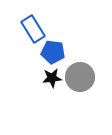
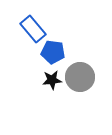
blue rectangle: rotated 8 degrees counterclockwise
black star: moved 2 px down
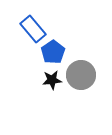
blue pentagon: rotated 30 degrees clockwise
gray circle: moved 1 px right, 2 px up
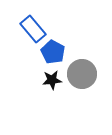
blue pentagon: rotated 10 degrees counterclockwise
gray circle: moved 1 px right, 1 px up
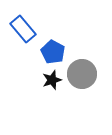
blue rectangle: moved 10 px left
black star: rotated 12 degrees counterclockwise
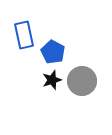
blue rectangle: moved 1 px right, 6 px down; rotated 28 degrees clockwise
gray circle: moved 7 px down
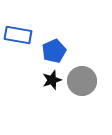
blue rectangle: moved 6 px left; rotated 68 degrees counterclockwise
blue pentagon: moved 1 px right, 1 px up; rotated 20 degrees clockwise
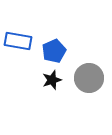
blue rectangle: moved 6 px down
gray circle: moved 7 px right, 3 px up
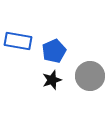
gray circle: moved 1 px right, 2 px up
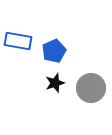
gray circle: moved 1 px right, 12 px down
black star: moved 3 px right, 3 px down
